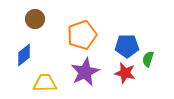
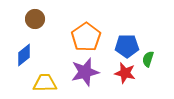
orange pentagon: moved 4 px right, 2 px down; rotated 16 degrees counterclockwise
purple star: rotated 12 degrees clockwise
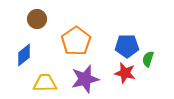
brown circle: moved 2 px right
orange pentagon: moved 10 px left, 4 px down
purple star: moved 7 px down
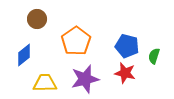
blue pentagon: rotated 15 degrees clockwise
green semicircle: moved 6 px right, 3 px up
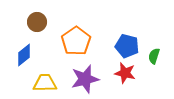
brown circle: moved 3 px down
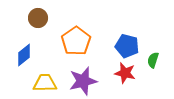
brown circle: moved 1 px right, 4 px up
green semicircle: moved 1 px left, 4 px down
purple star: moved 2 px left, 2 px down
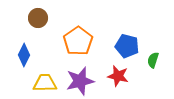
orange pentagon: moved 2 px right
blue diamond: rotated 25 degrees counterclockwise
red star: moved 7 px left, 3 px down
purple star: moved 3 px left
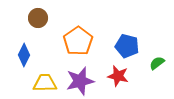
green semicircle: moved 4 px right, 3 px down; rotated 35 degrees clockwise
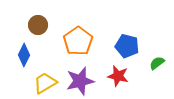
brown circle: moved 7 px down
yellow trapezoid: rotated 30 degrees counterclockwise
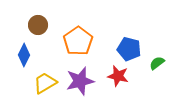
blue pentagon: moved 2 px right, 3 px down
